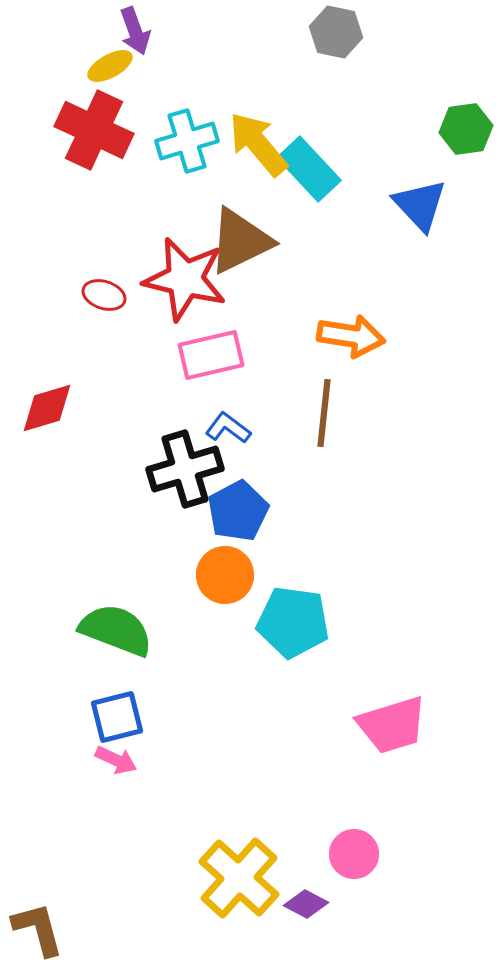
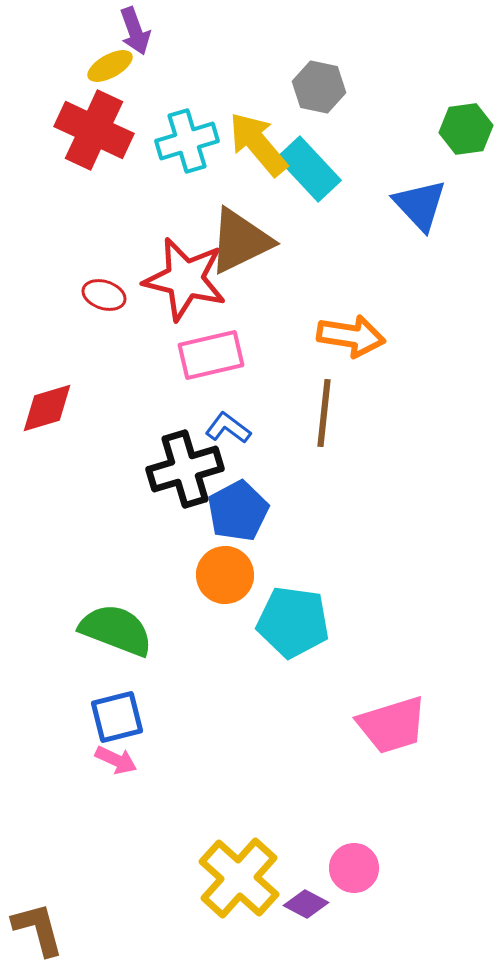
gray hexagon: moved 17 px left, 55 px down
pink circle: moved 14 px down
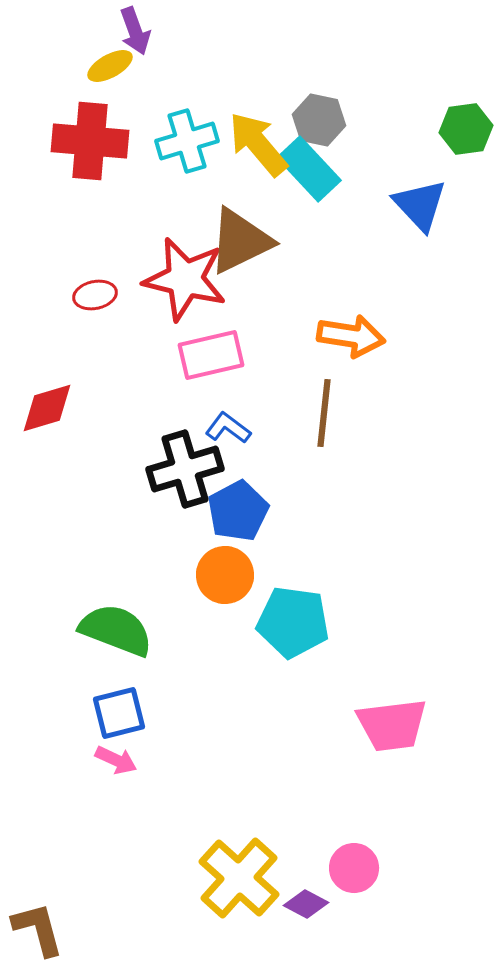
gray hexagon: moved 33 px down
red cross: moved 4 px left, 11 px down; rotated 20 degrees counterclockwise
red ellipse: moved 9 px left; rotated 30 degrees counterclockwise
blue square: moved 2 px right, 4 px up
pink trapezoid: rotated 10 degrees clockwise
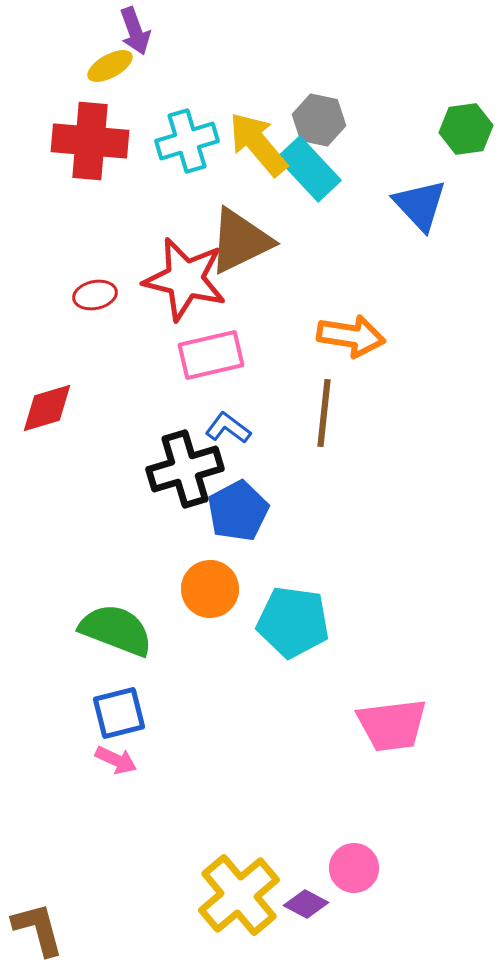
orange circle: moved 15 px left, 14 px down
yellow cross: moved 17 px down; rotated 8 degrees clockwise
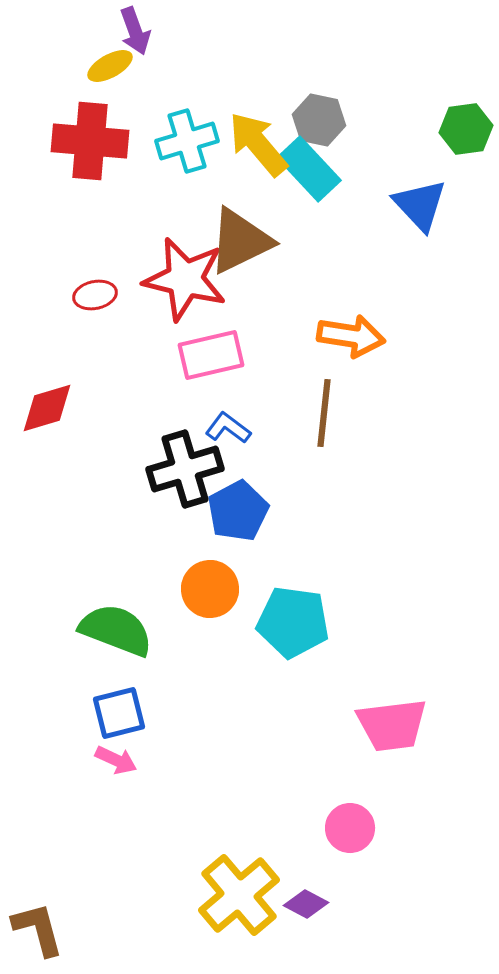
pink circle: moved 4 px left, 40 px up
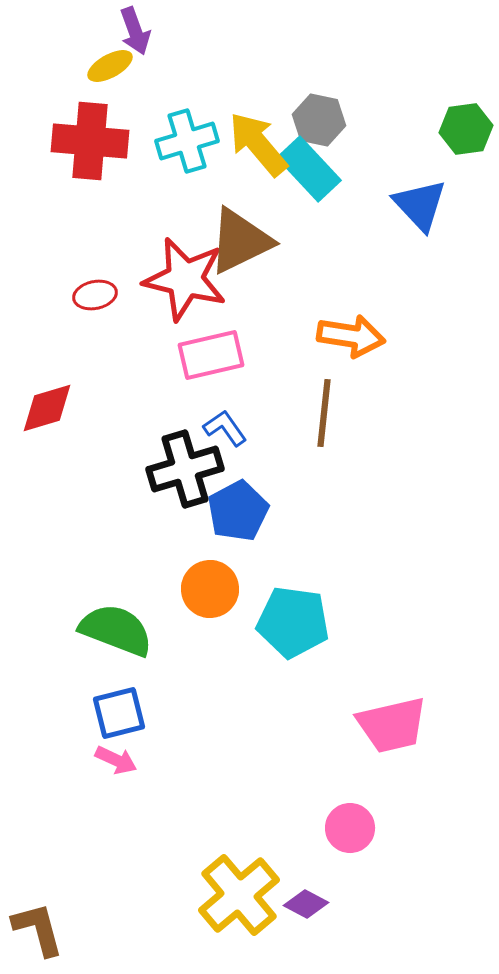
blue L-shape: moved 3 px left; rotated 18 degrees clockwise
pink trapezoid: rotated 6 degrees counterclockwise
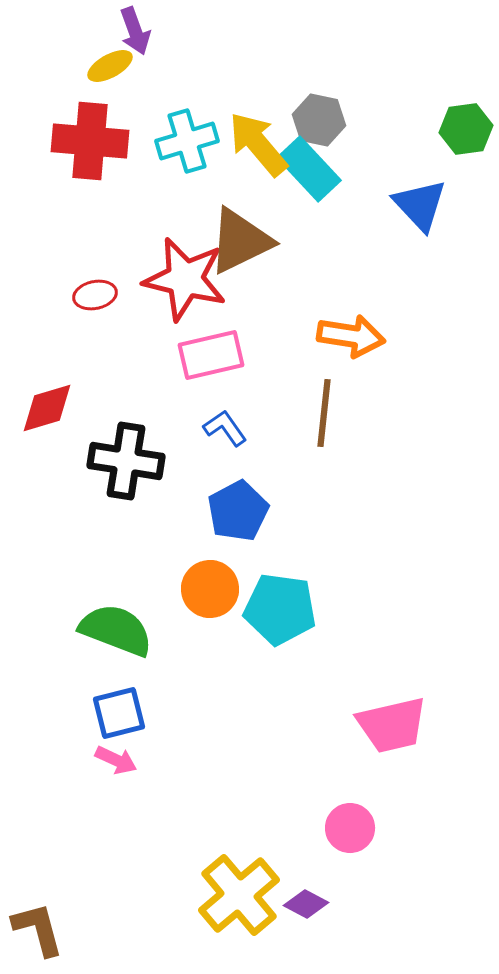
black cross: moved 59 px left, 8 px up; rotated 26 degrees clockwise
cyan pentagon: moved 13 px left, 13 px up
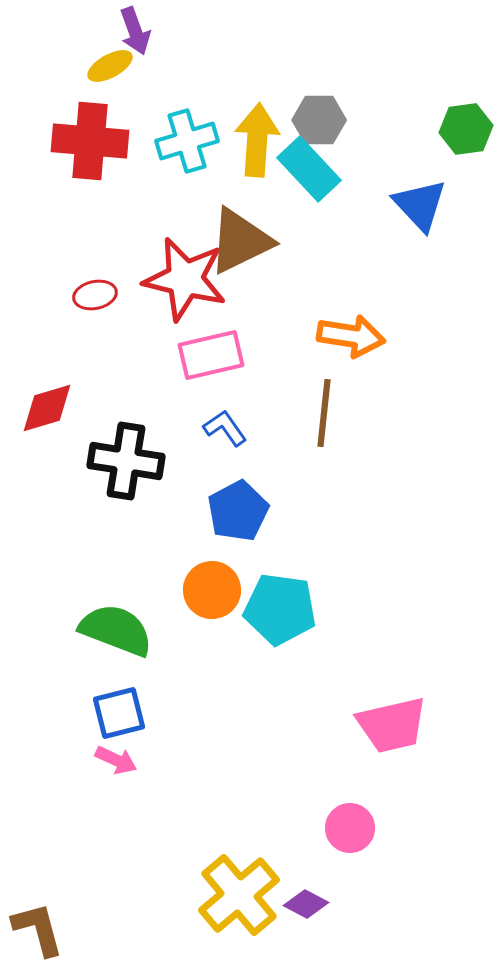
gray hexagon: rotated 12 degrees counterclockwise
yellow arrow: moved 1 px left, 4 px up; rotated 44 degrees clockwise
orange circle: moved 2 px right, 1 px down
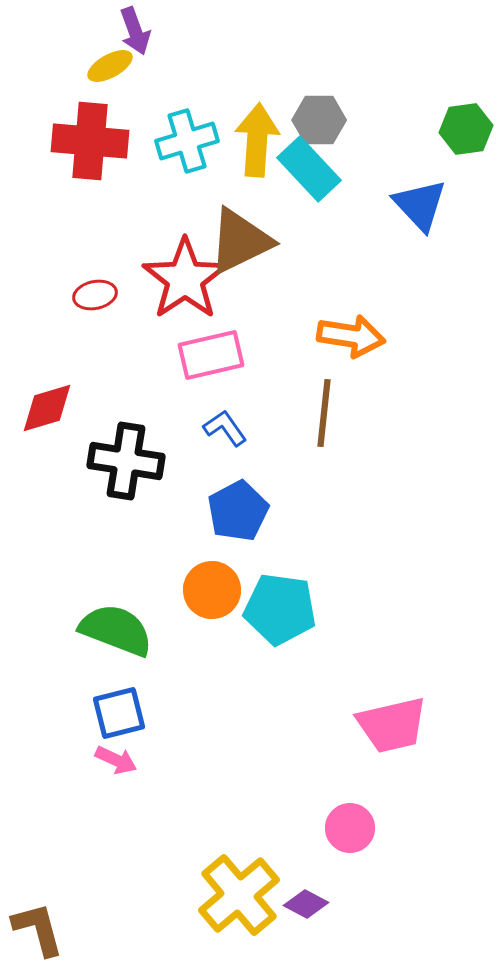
red star: rotated 24 degrees clockwise
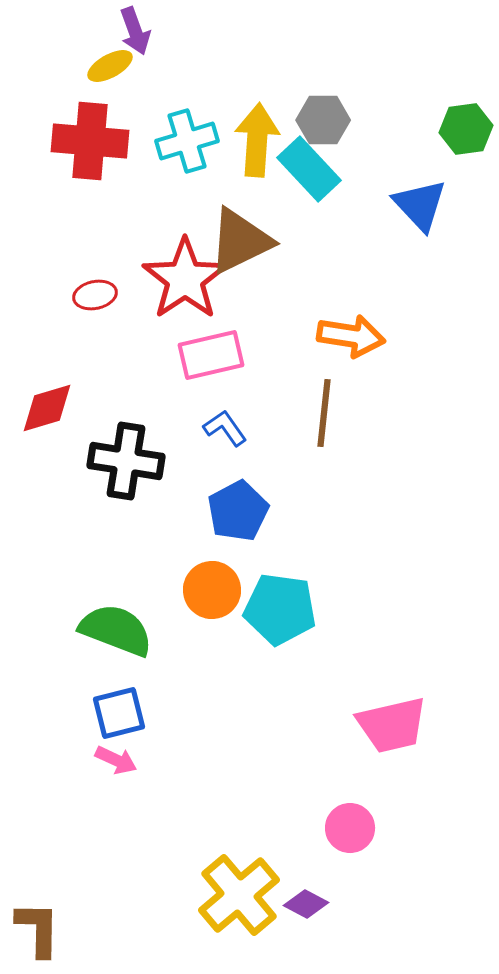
gray hexagon: moved 4 px right
brown L-shape: rotated 16 degrees clockwise
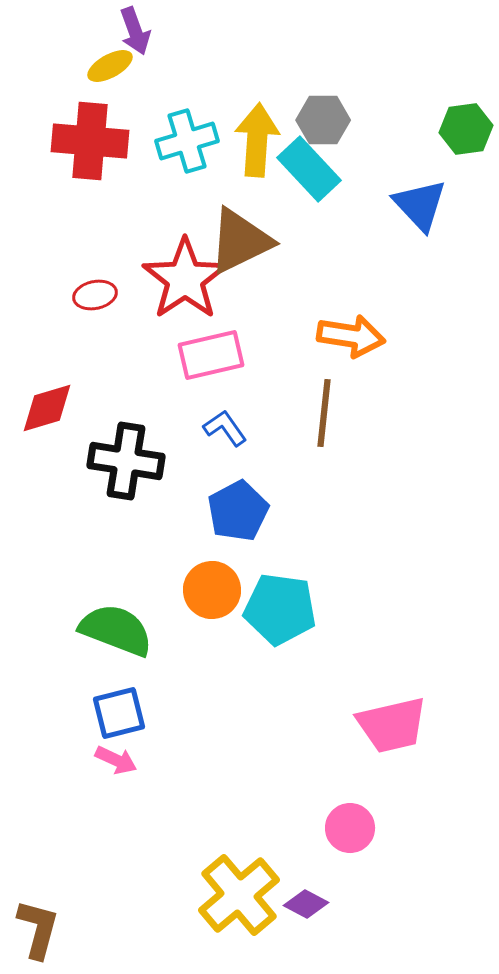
brown L-shape: rotated 14 degrees clockwise
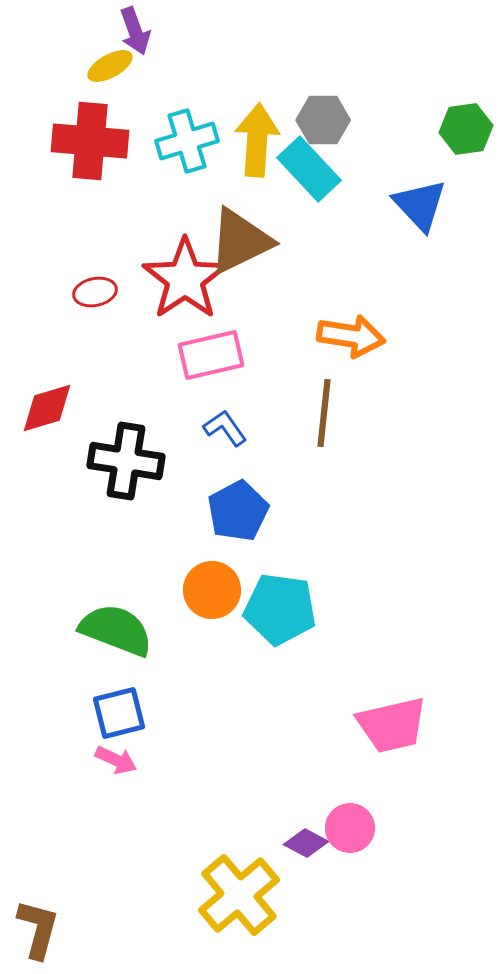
red ellipse: moved 3 px up
purple diamond: moved 61 px up
